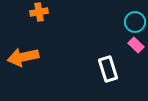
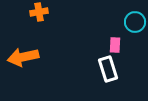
pink rectangle: moved 21 px left; rotated 49 degrees clockwise
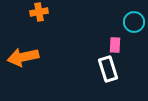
cyan circle: moved 1 px left
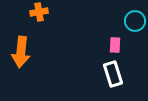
cyan circle: moved 1 px right, 1 px up
orange arrow: moved 2 px left, 5 px up; rotated 72 degrees counterclockwise
white rectangle: moved 5 px right, 5 px down
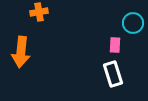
cyan circle: moved 2 px left, 2 px down
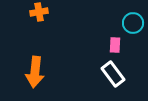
orange arrow: moved 14 px right, 20 px down
white rectangle: rotated 20 degrees counterclockwise
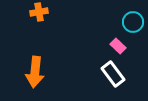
cyan circle: moved 1 px up
pink rectangle: moved 3 px right, 1 px down; rotated 49 degrees counterclockwise
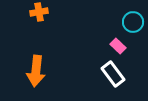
orange arrow: moved 1 px right, 1 px up
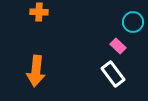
orange cross: rotated 12 degrees clockwise
